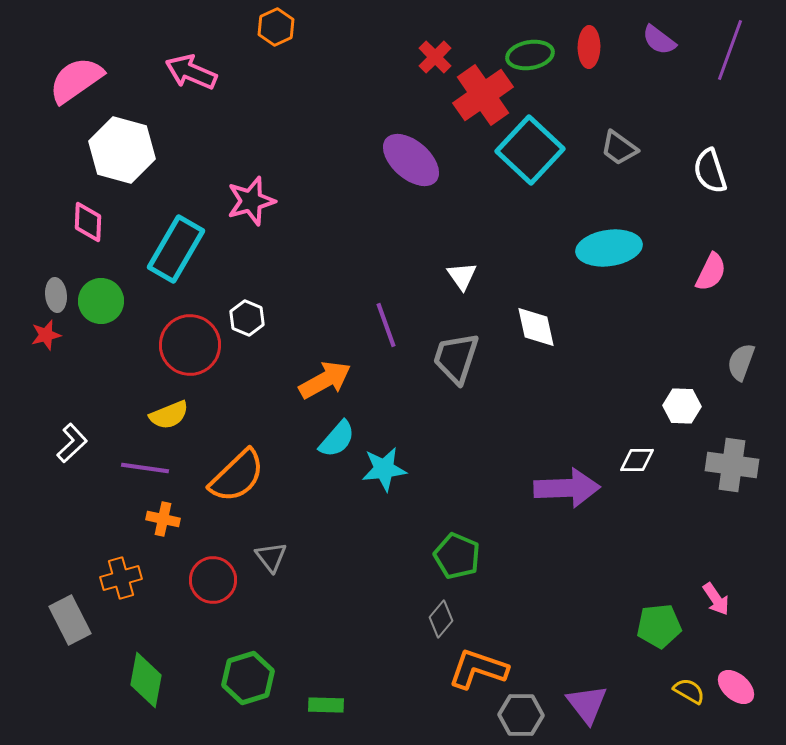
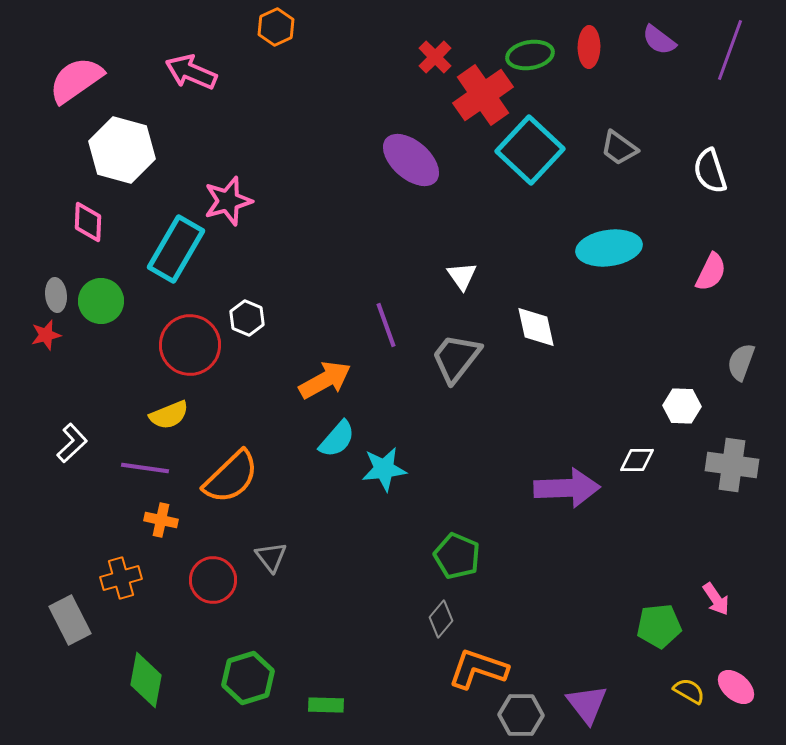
pink star at (251, 201): moved 23 px left
gray trapezoid at (456, 358): rotated 20 degrees clockwise
orange semicircle at (237, 476): moved 6 px left, 1 px down
orange cross at (163, 519): moved 2 px left, 1 px down
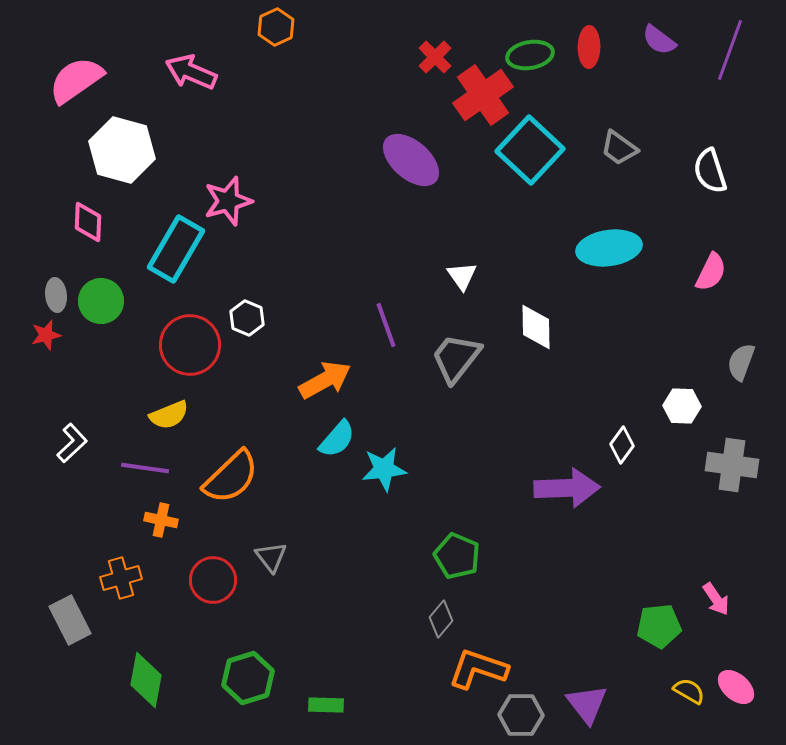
white diamond at (536, 327): rotated 12 degrees clockwise
white diamond at (637, 460): moved 15 px left, 15 px up; rotated 54 degrees counterclockwise
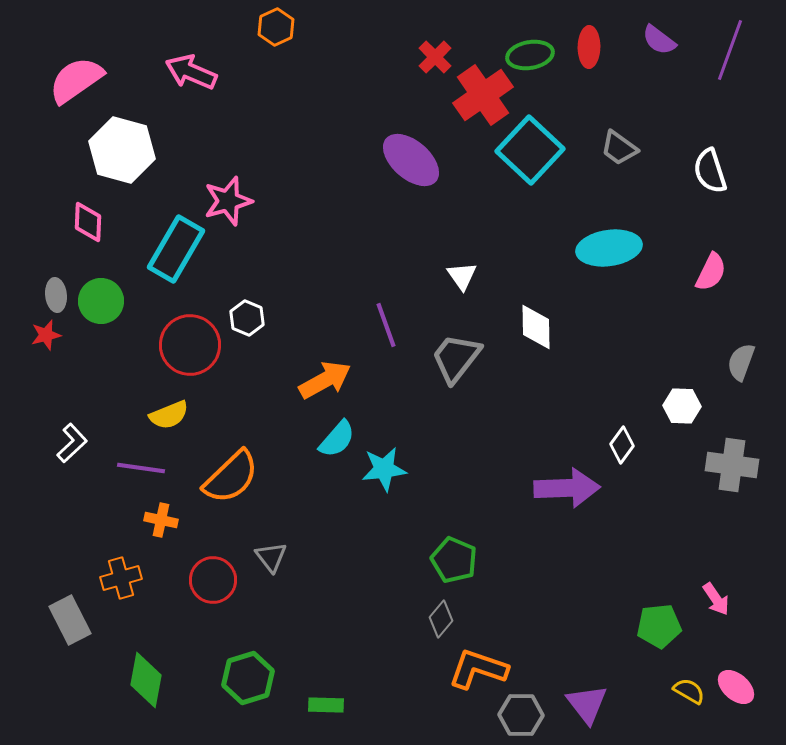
purple line at (145, 468): moved 4 px left
green pentagon at (457, 556): moved 3 px left, 4 px down
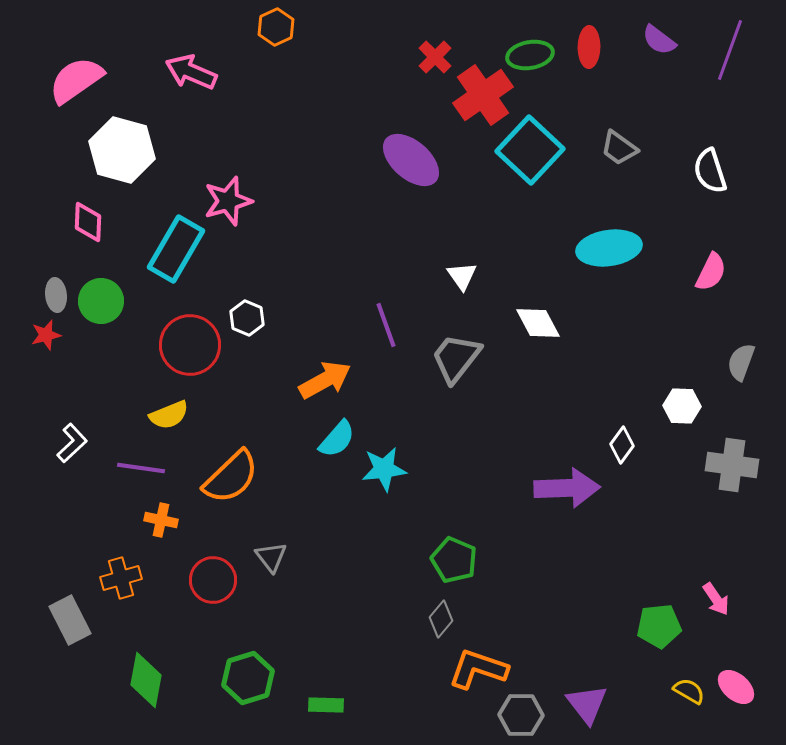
white diamond at (536, 327): moved 2 px right, 4 px up; rotated 27 degrees counterclockwise
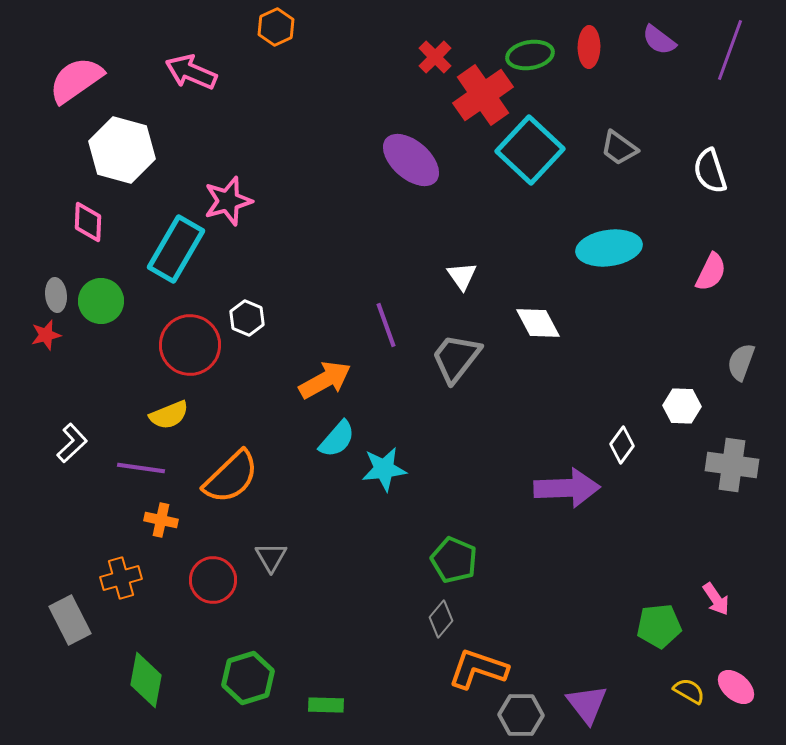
gray triangle at (271, 557): rotated 8 degrees clockwise
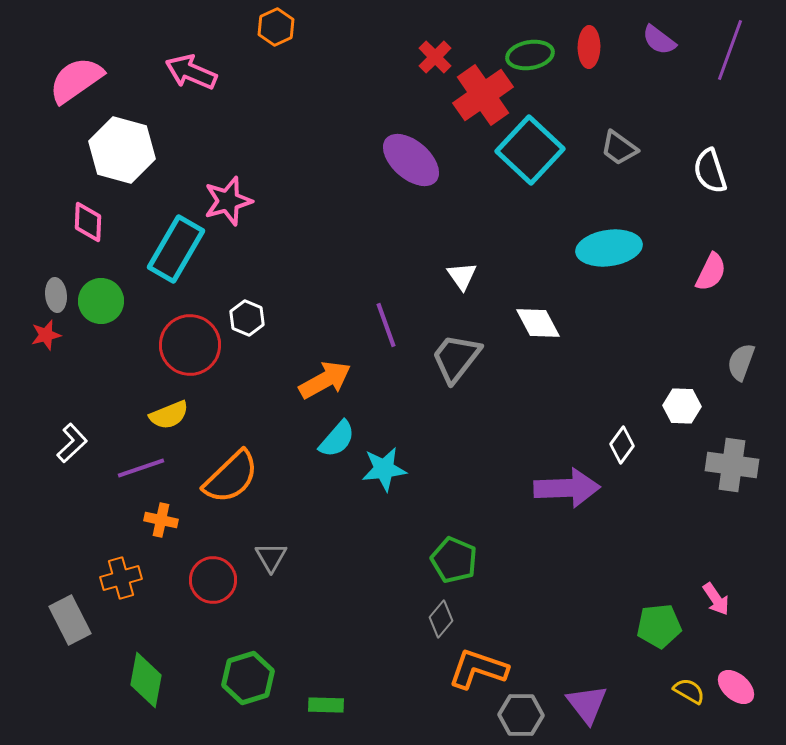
purple line at (141, 468): rotated 27 degrees counterclockwise
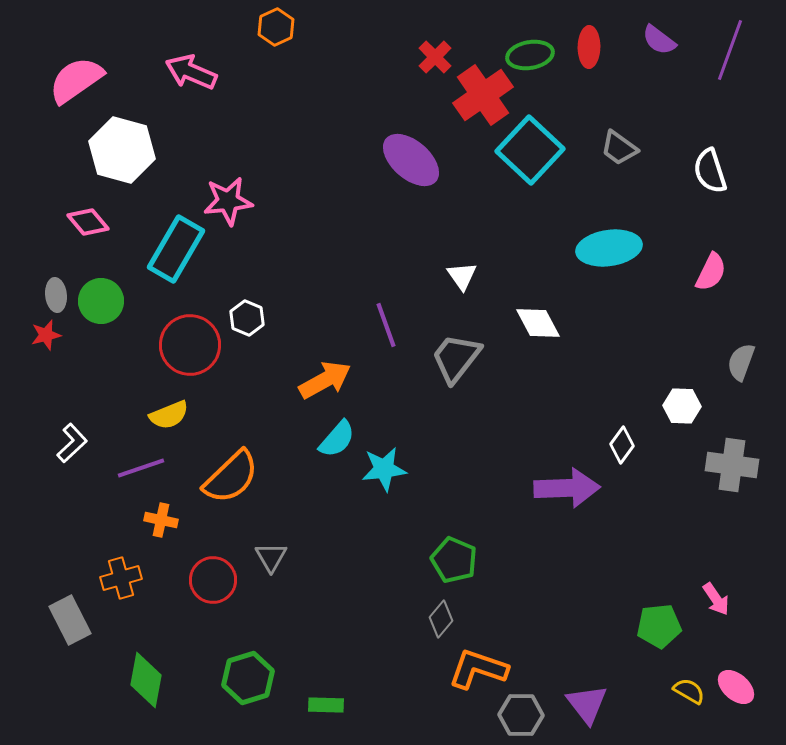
pink star at (228, 201): rotated 9 degrees clockwise
pink diamond at (88, 222): rotated 42 degrees counterclockwise
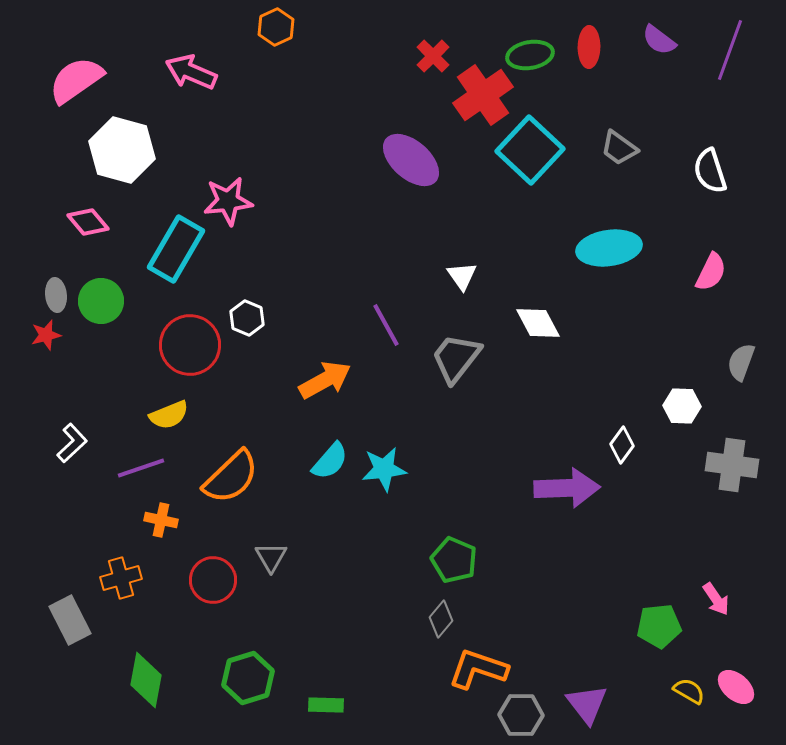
red cross at (435, 57): moved 2 px left, 1 px up
purple line at (386, 325): rotated 9 degrees counterclockwise
cyan semicircle at (337, 439): moved 7 px left, 22 px down
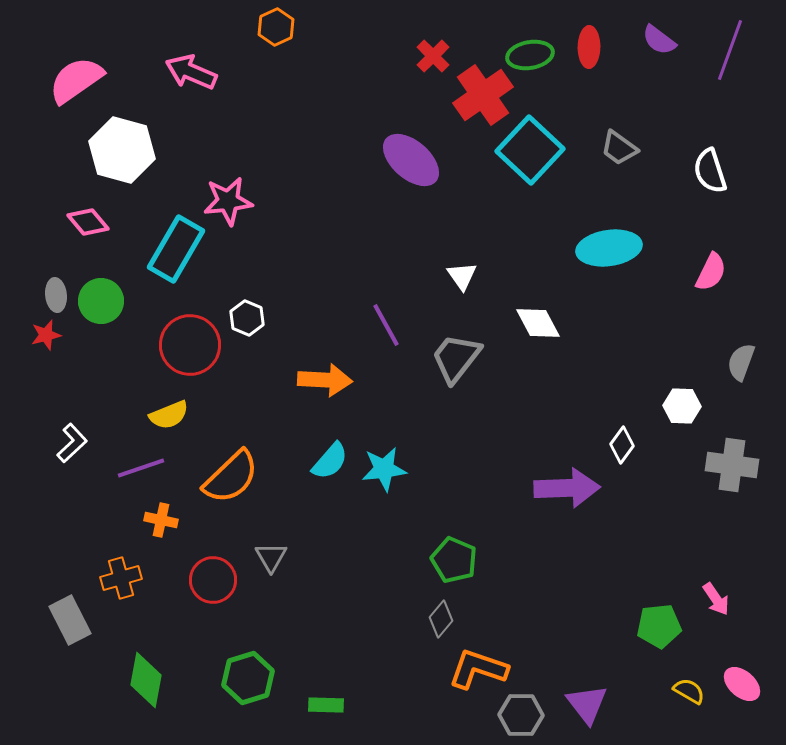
orange arrow at (325, 380): rotated 32 degrees clockwise
pink ellipse at (736, 687): moved 6 px right, 3 px up
